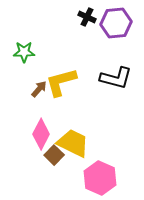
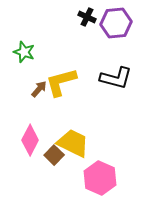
green star: rotated 20 degrees clockwise
pink diamond: moved 11 px left, 6 px down
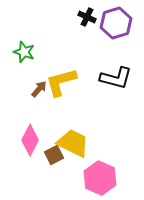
purple hexagon: rotated 12 degrees counterclockwise
brown square: rotated 18 degrees clockwise
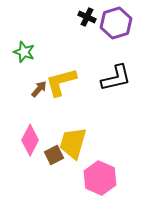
black L-shape: rotated 28 degrees counterclockwise
yellow trapezoid: rotated 100 degrees counterclockwise
